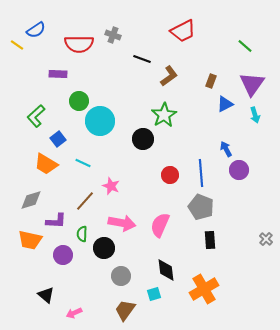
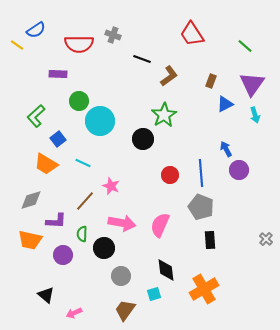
red trapezoid at (183, 31): moved 9 px right, 3 px down; rotated 84 degrees clockwise
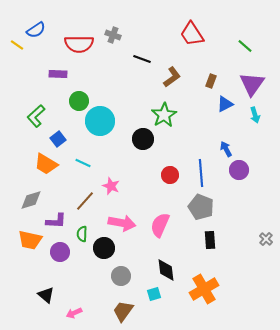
brown L-shape at (169, 76): moved 3 px right, 1 px down
purple circle at (63, 255): moved 3 px left, 3 px up
brown trapezoid at (125, 310): moved 2 px left, 1 px down
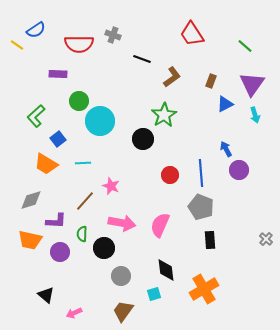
cyan line at (83, 163): rotated 28 degrees counterclockwise
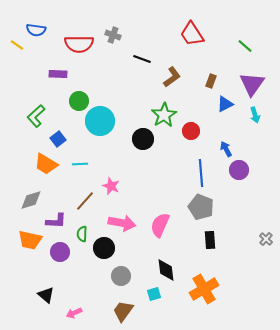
blue semicircle at (36, 30): rotated 42 degrees clockwise
cyan line at (83, 163): moved 3 px left, 1 px down
red circle at (170, 175): moved 21 px right, 44 px up
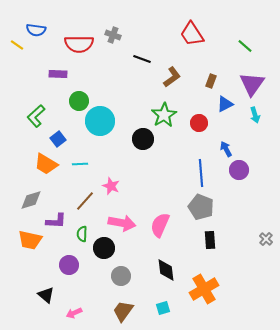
red circle at (191, 131): moved 8 px right, 8 px up
purple circle at (60, 252): moved 9 px right, 13 px down
cyan square at (154, 294): moved 9 px right, 14 px down
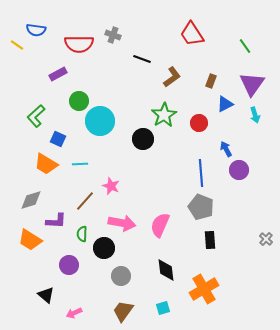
green line at (245, 46): rotated 14 degrees clockwise
purple rectangle at (58, 74): rotated 30 degrees counterclockwise
blue square at (58, 139): rotated 28 degrees counterclockwise
orange trapezoid at (30, 240): rotated 20 degrees clockwise
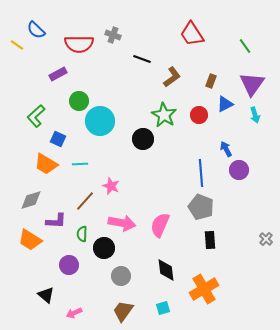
blue semicircle at (36, 30): rotated 36 degrees clockwise
green star at (164, 115): rotated 10 degrees counterclockwise
red circle at (199, 123): moved 8 px up
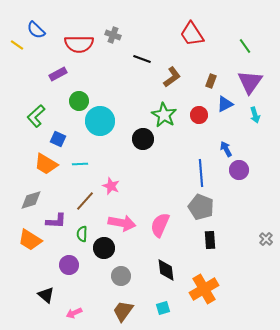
purple triangle at (252, 84): moved 2 px left, 2 px up
